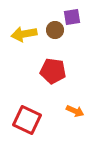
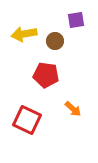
purple square: moved 4 px right, 3 px down
brown circle: moved 11 px down
red pentagon: moved 7 px left, 4 px down
orange arrow: moved 2 px left, 2 px up; rotated 18 degrees clockwise
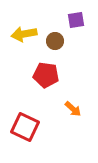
red square: moved 2 px left, 7 px down
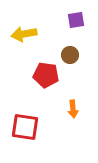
brown circle: moved 15 px right, 14 px down
orange arrow: rotated 42 degrees clockwise
red square: rotated 16 degrees counterclockwise
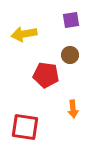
purple square: moved 5 px left
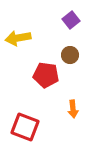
purple square: rotated 30 degrees counterclockwise
yellow arrow: moved 6 px left, 4 px down
red square: rotated 12 degrees clockwise
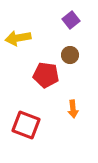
red square: moved 1 px right, 2 px up
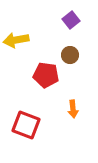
yellow arrow: moved 2 px left, 2 px down
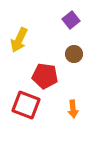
yellow arrow: moved 3 px right; rotated 55 degrees counterclockwise
brown circle: moved 4 px right, 1 px up
red pentagon: moved 1 px left, 1 px down
red square: moved 20 px up
